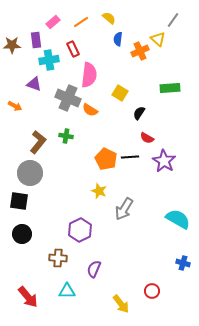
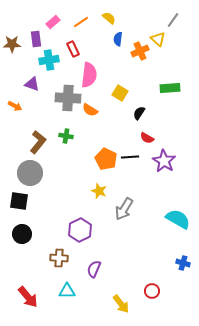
purple rectangle: moved 1 px up
brown star: moved 1 px up
purple triangle: moved 2 px left
gray cross: rotated 20 degrees counterclockwise
brown cross: moved 1 px right
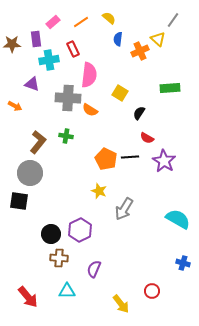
black circle: moved 29 px right
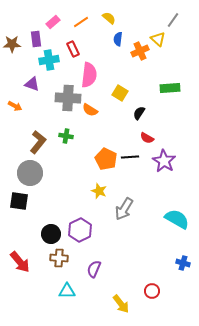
cyan semicircle: moved 1 px left
red arrow: moved 8 px left, 35 px up
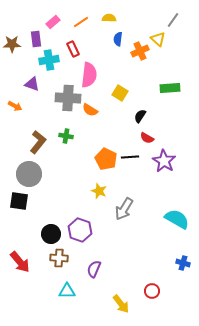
yellow semicircle: rotated 40 degrees counterclockwise
black semicircle: moved 1 px right, 3 px down
gray circle: moved 1 px left, 1 px down
purple hexagon: rotated 15 degrees counterclockwise
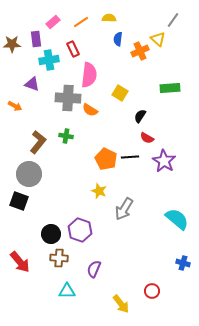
black square: rotated 12 degrees clockwise
cyan semicircle: rotated 10 degrees clockwise
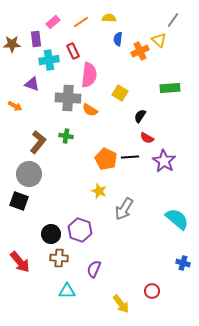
yellow triangle: moved 1 px right, 1 px down
red rectangle: moved 2 px down
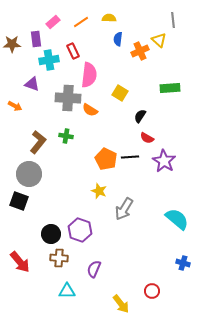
gray line: rotated 42 degrees counterclockwise
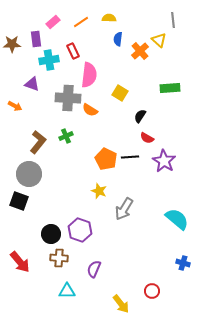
orange cross: rotated 18 degrees counterclockwise
green cross: rotated 32 degrees counterclockwise
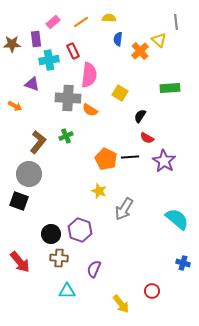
gray line: moved 3 px right, 2 px down
